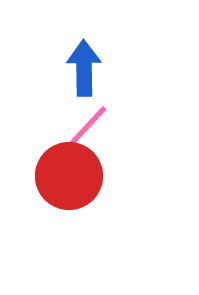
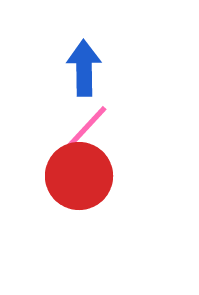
red circle: moved 10 px right
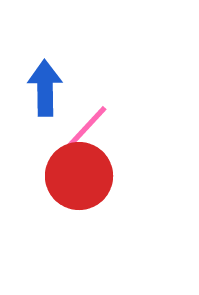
blue arrow: moved 39 px left, 20 px down
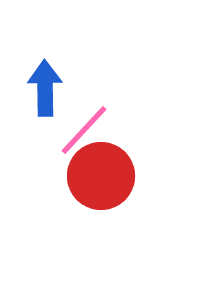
red circle: moved 22 px right
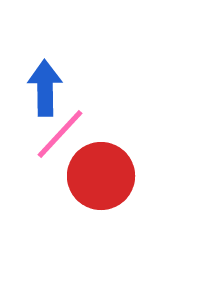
pink line: moved 24 px left, 4 px down
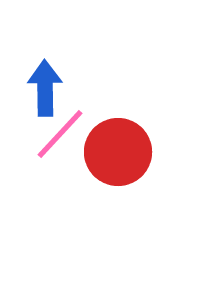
red circle: moved 17 px right, 24 px up
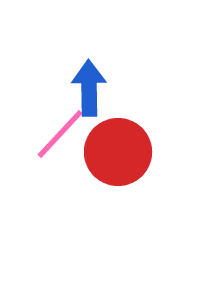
blue arrow: moved 44 px right
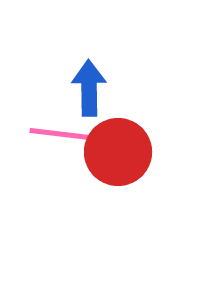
pink line: rotated 54 degrees clockwise
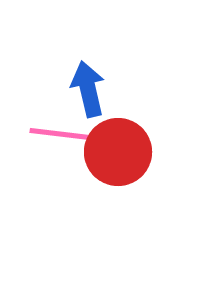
blue arrow: moved 1 px left, 1 px down; rotated 12 degrees counterclockwise
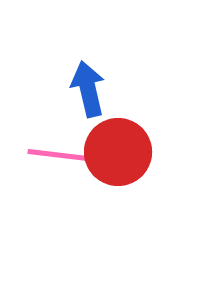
pink line: moved 2 px left, 21 px down
